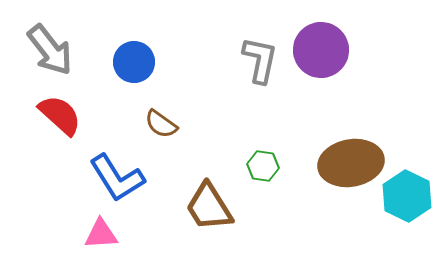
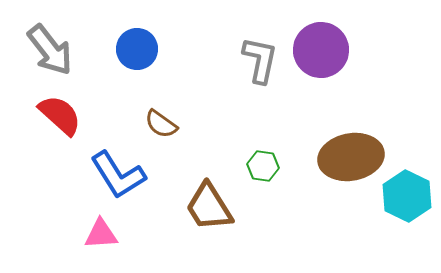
blue circle: moved 3 px right, 13 px up
brown ellipse: moved 6 px up
blue L-shape: moved 1 px right, 3 px up
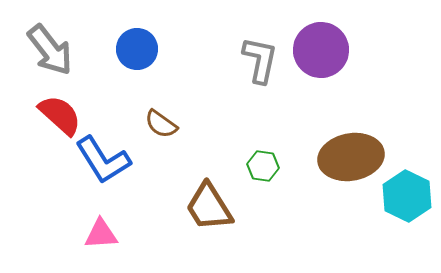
blue L-shape: moved 15 px left, 15 px up
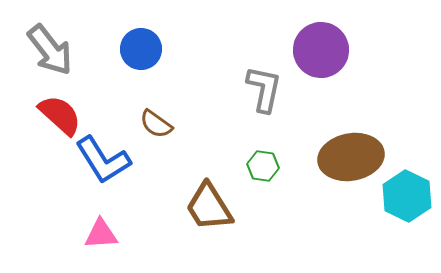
blue circle: moved 4 px right
gray L-shape: moved 4 px right, 29 px down
brown semicircle: moved 5 px left
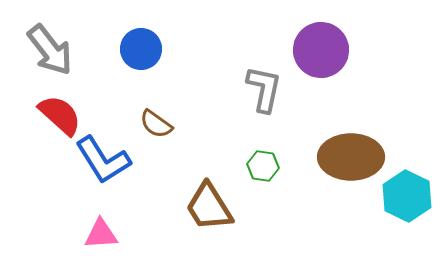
brown ellipse: rotated 10 degrees clockwise
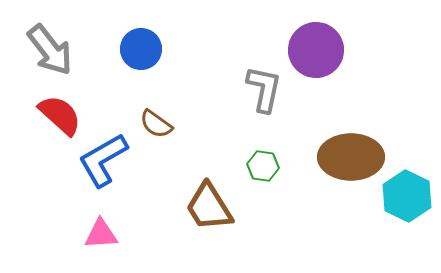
purple circle: moved 5 px left
blue L-shape: rotated 92 degrees clockwise
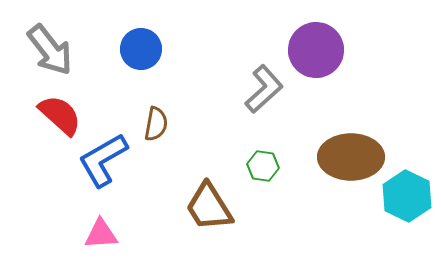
gray L-shape: rotated 36 degrees clockwise
brown semicircle: rotated 116 degrees counterclockwise
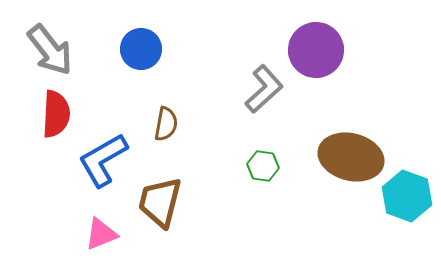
red semicircle: moved 4 px left, 1 px up; rotated 51 degrees clockwise
brown semicircle: moved 10 px right
brown ellipse: rotated 14 degrees clockwise
cyan hexagon: rotated 6 degrees counterclockwise
brown trapezoid: moved 49 px left, 5 px up; rotated 46 degrees clockwise
pink triangle: rotated 18 degrees counterclockwise
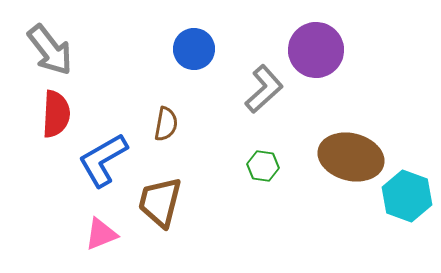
blue circle: moved 53 px right
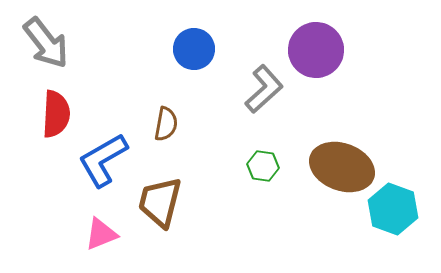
gray arrow: moved 4 px left, 7 px up
brown ellipse: moved 9 px left, 10 px down; rotated 6 degrees clockwise
cyan hexagon: moved 14 px left, 13 px down
